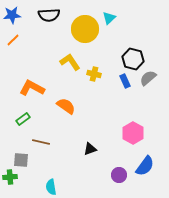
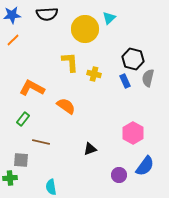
black semicircle: moved 2 px left, 1 px up
yellow L-shape: rotated 30 degrees clockwise
gray semicircle: rotated 36 degrees counterclockwise
green rectangle: rotated 16 degrees counterclockwise
green cross: moved 1 px down
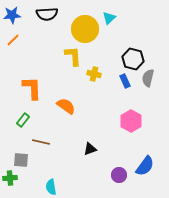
yellow L-shape: moved 3 px right, 6 px up
orange L-shape: rotated 60 degrees clockwise
green rectangle: moved 1 px down
pink hexagon: moved 2 px left, 12 px up
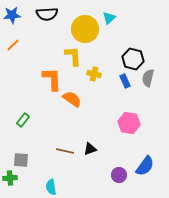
orange line: moved 5 px down
orange L-shape: moved 20 px right, 9 px up
orange semicircle: moved 6 px right, 7 px up
pink hexagon: moved 2 px left, 2 px down; rotated 20 degrees counterclockwise
brown line: moved 24 px right, 9 px down
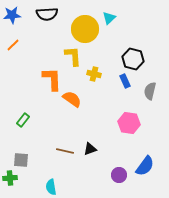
gray semicircle: moved 2 px right, 13 px down
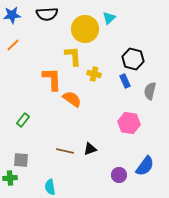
cyan semicircle: moved 1 px left
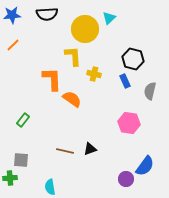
purple circle: moved 7 px right, 4 px down
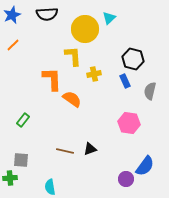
blue star: rotated 18 degrees counterclockwise
yellow cross: rotated 24 degrees counterclockwise
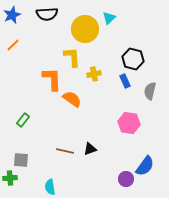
yellow L-shape: moved 1 px left, 1 px down
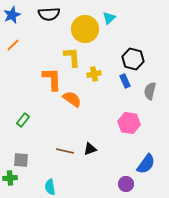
black semicircle: moved 2 px right
blue semicircle: moved 1 px right, 2 px up
purple circle: moved 5 px down
